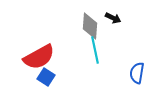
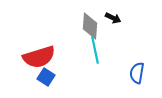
red semicircle: rotated 12 degrees clockwise
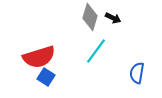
gray diamond: moved 9 px up; rotated 12 degrees clockwise
cyan line: moved 1 px right, 1 px down; rotated 48 degrees clockwise
